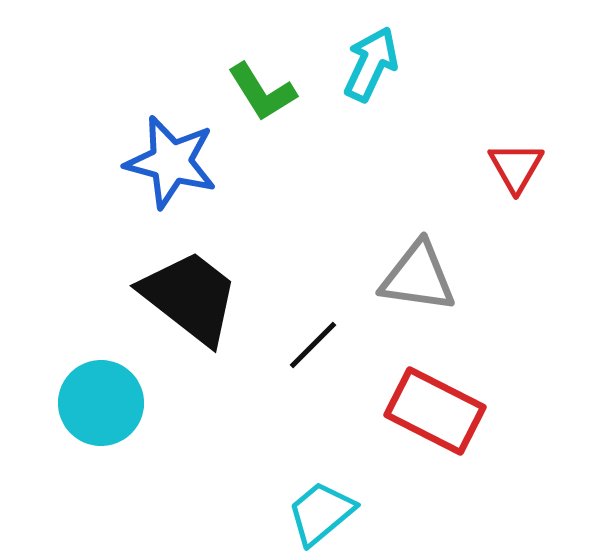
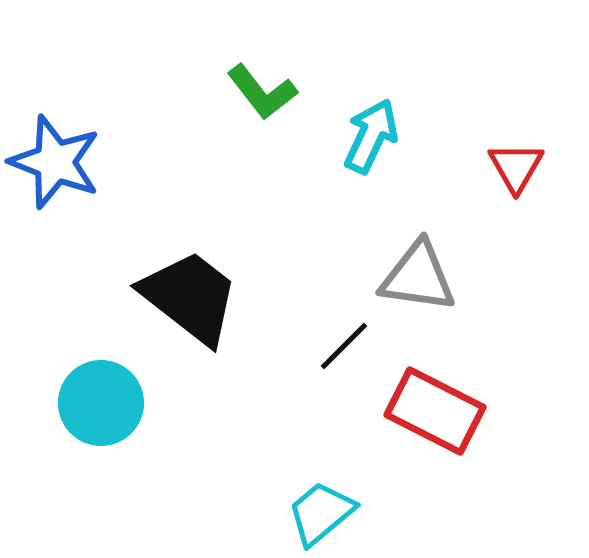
cyan arrow: moved 72 px down
green L-shape: rotated 6 degrees counterclockwise
blue star: moved 116 px left; rotated 6 degrees clockwise
black line: moved 31 px right, 1 px down
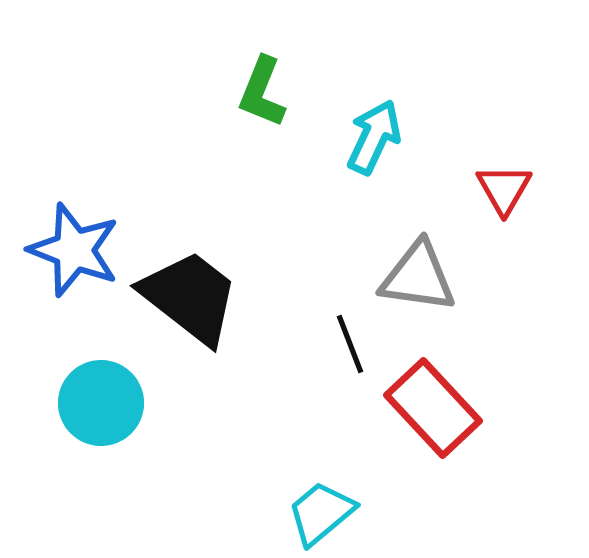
green L-shape: rotated 60 degrees clockwise
cyan arrow: moved 3 px right, 1 px down
blue star: moved 19 px right, 88 px down
red triangle: moved 12 px left, 22 px down
black line: moved 6 px right, 2 px up; rotated 66 degrees counterclockwise
red rectangle: moved 2 px left, 3 px up; rotated 20 degrees clockwise
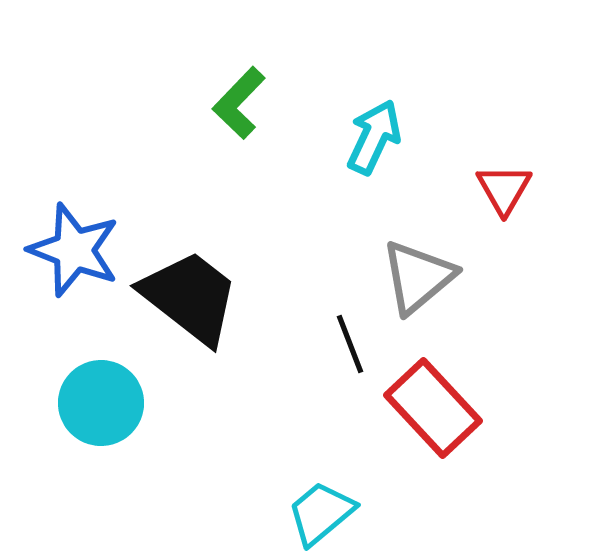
green L-shape: moved 23 px left, 11 px down; rotated 22 degrees clockwise
gray triangle: rotated 48 degrees counterclockwise
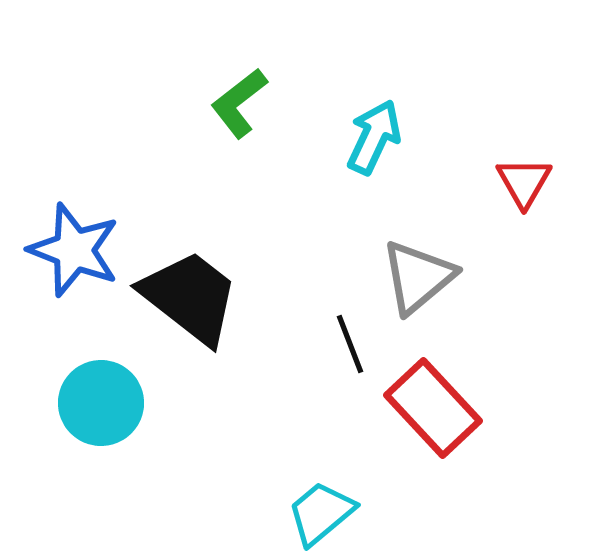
green L-shape: rotated 8 degrees clockwise
red triangle: moved 20 px right, 7 px up
